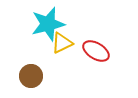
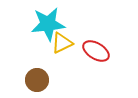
cyan star: rotated 8 degrees clockwise
brown circle: moved 6 px right, 4 px down
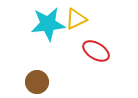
yellow triangle: moved 14 px right, 24 px up
brown circle: moved 2 px down
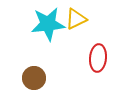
red ellipse: moved 2 px right, 7 px down; rotated 64 degrees clockwise
brown circle: moved 3 px left, 4 px up
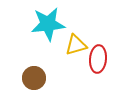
yellow triangle: moved 26 px down; rotated 10 degrees clockwise
red ellipse: moved 1 px down
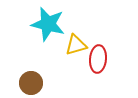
cyan star: rotated 20 degrees clockwise
brown circle: moved 3 px left, 5 px down
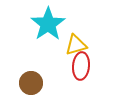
cyan star: rotated 24 degrees clockwise
red ellipse: moved 17 px left, 7 px down
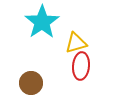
cyan star: moved 6 px left, 2 px up
yellow triangle: moved 2 px up
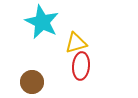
cyan star: rotated 12 degrees counterclockwise
brown circle: moved 1 px right, 1 px up
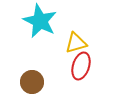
cyan star: moved 2 px left, 1 px up
red ellipse: rotated 12 degrees clockwise
